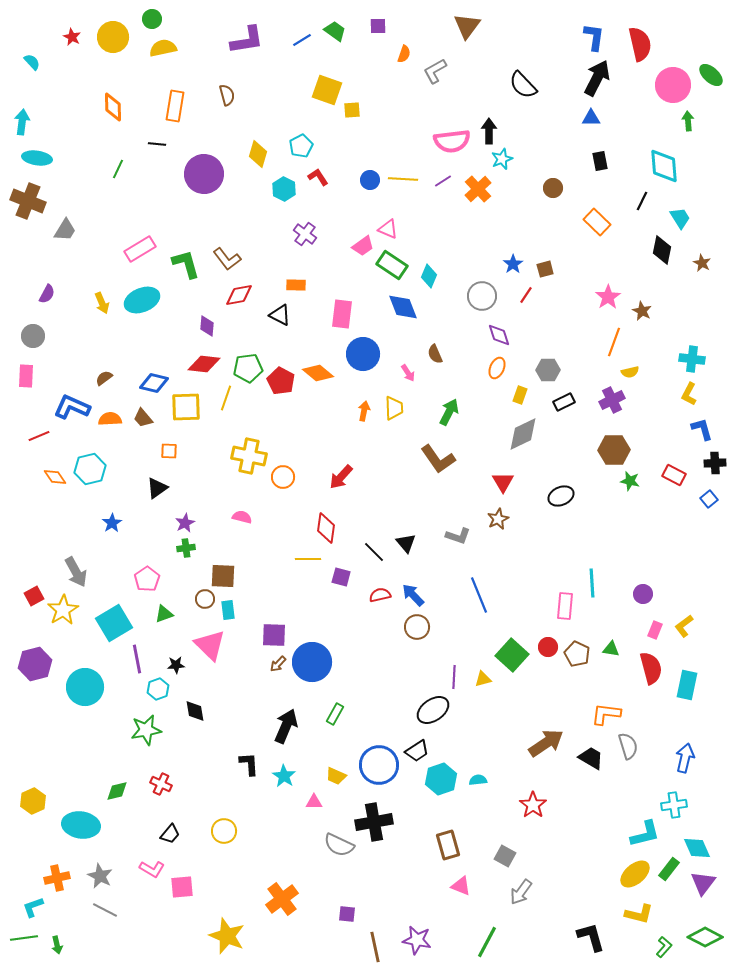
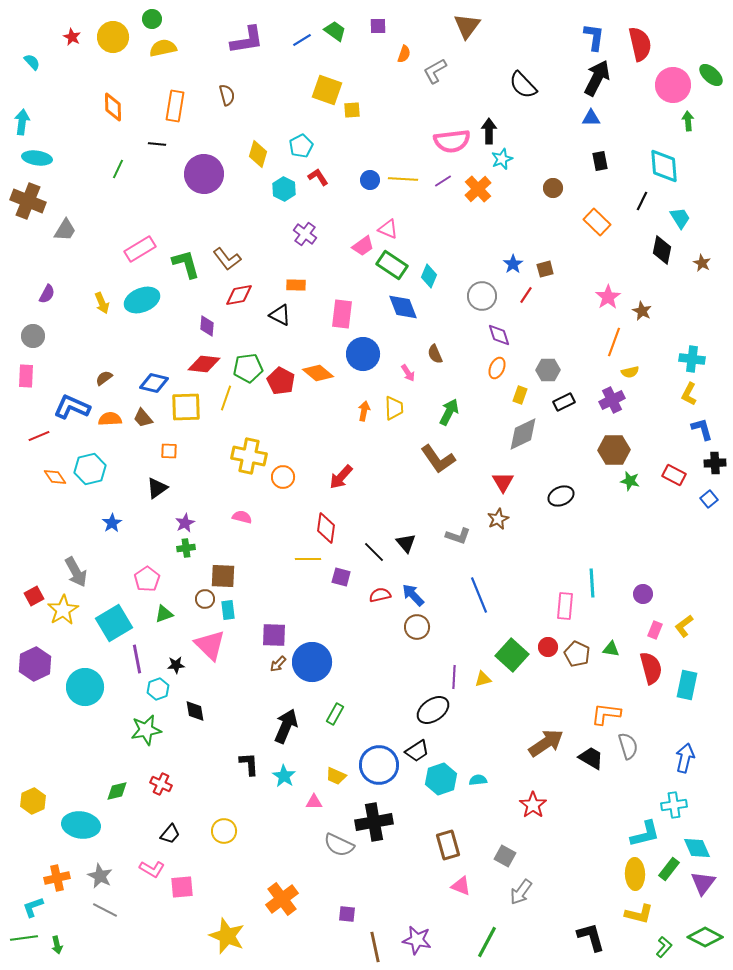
purple hexagon at (35, 664): rotated 12 degrees counterclockwise
yellow ellipse at (635, 874): rotated 52 degrees counterclockwise
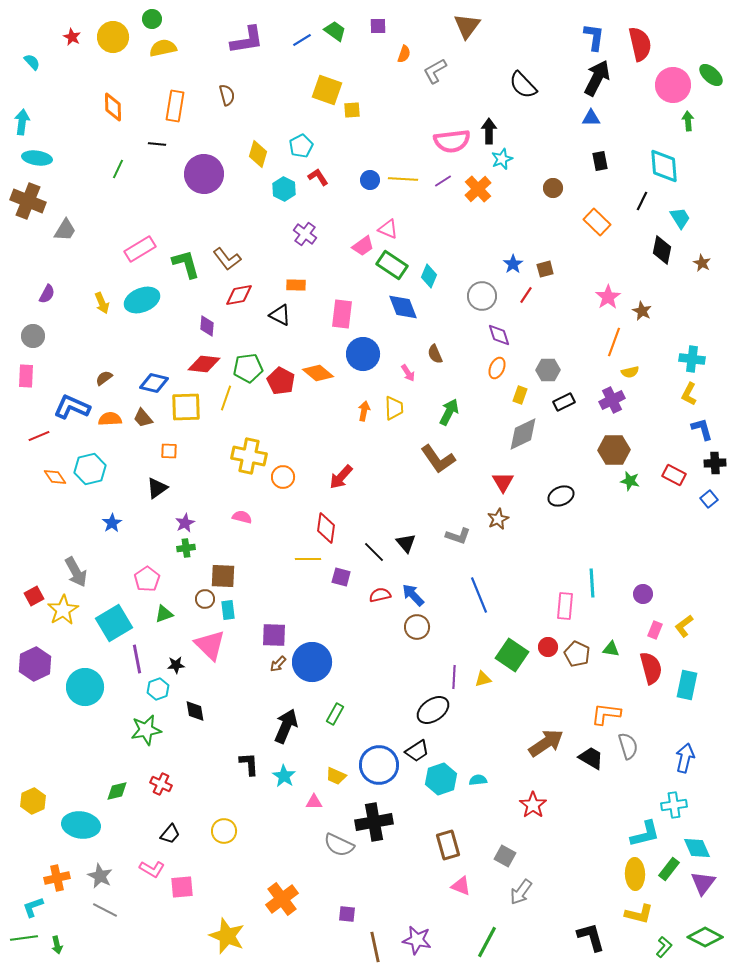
green square at (512, 655): rotated 8 degrees counterclockwise
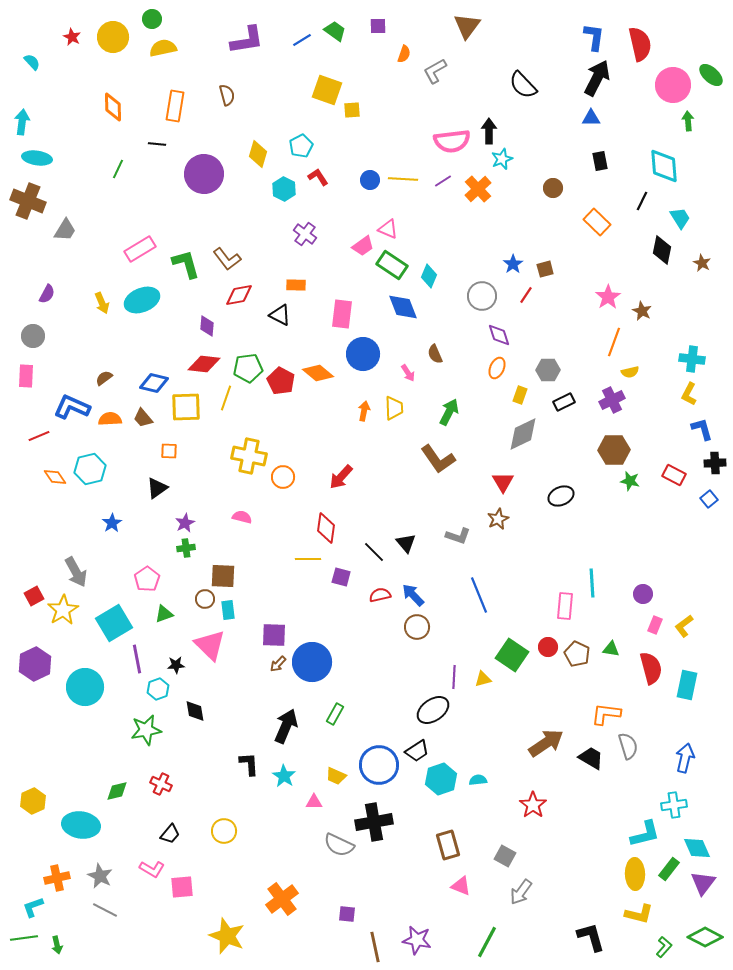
pink rectangle at (655, 630): moved 5 px up
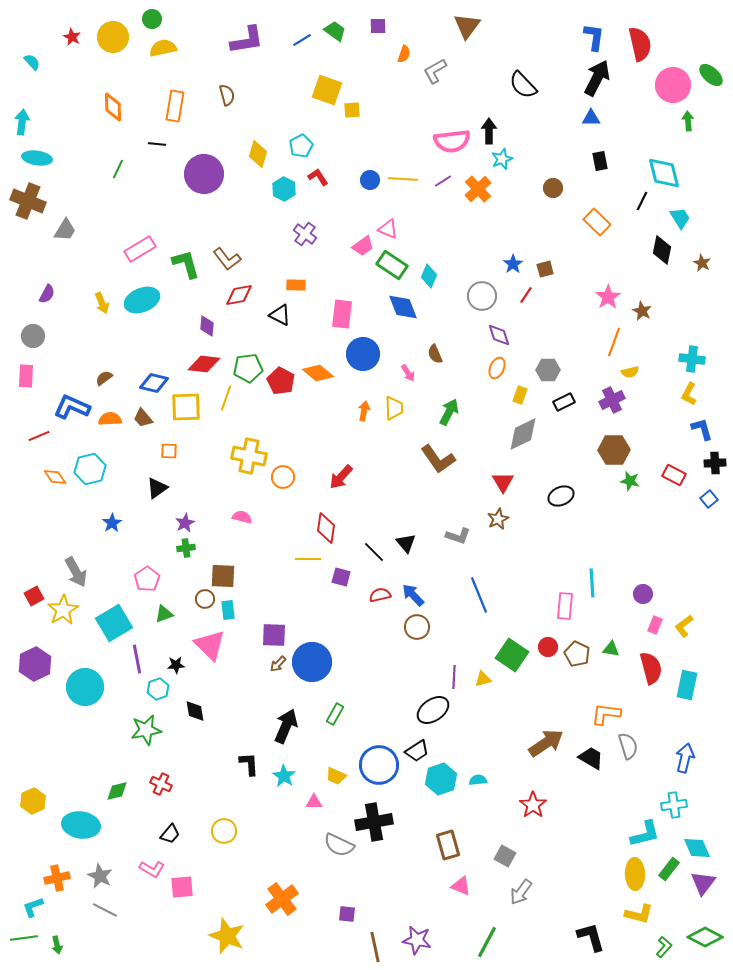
cyan diamond at (664, 166): moved 7 px down; rotated 9 degrees counterclockwise
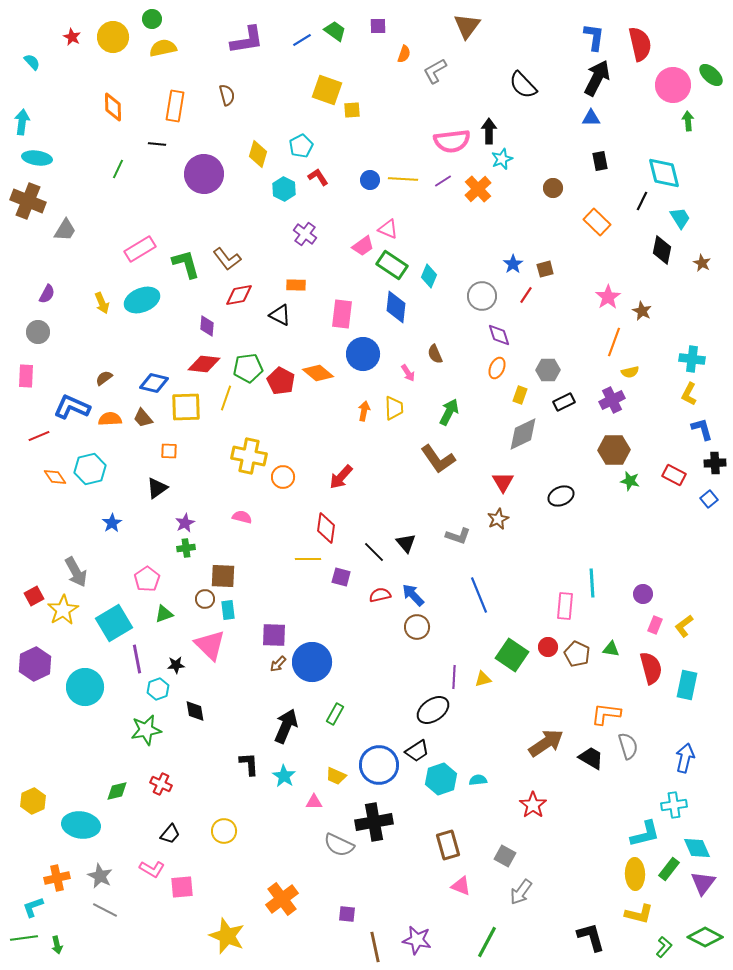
blue diamond at (403, 307): moved 7 px left; rotated 28 degrees clockwise
gray circle at (33, 336): moved 5 px right, 4 px up
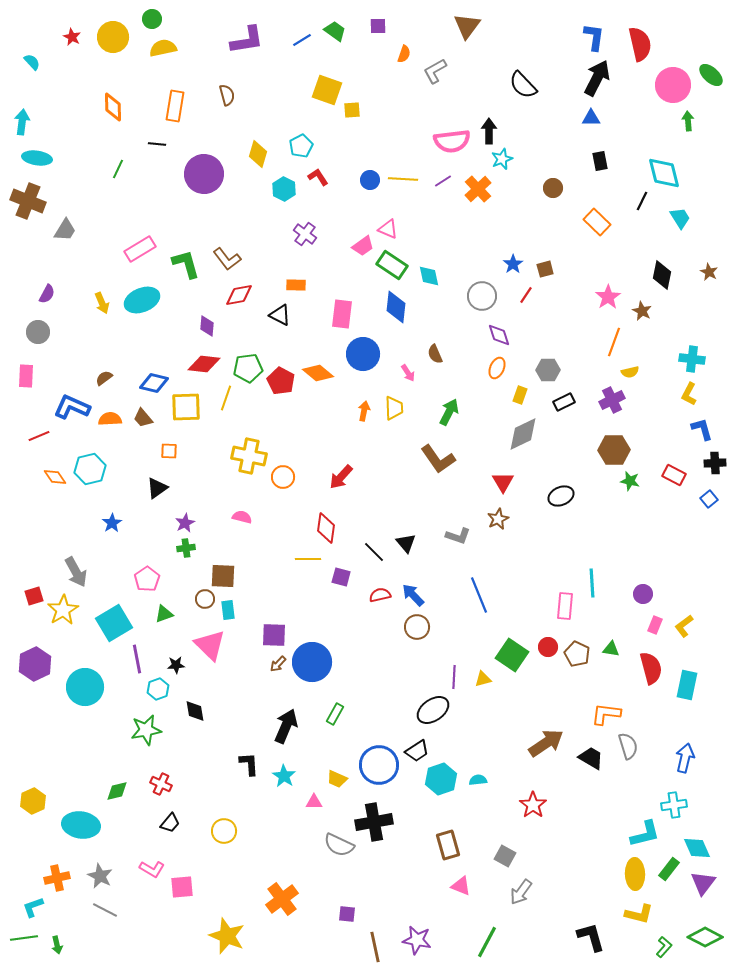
black diamond at (662, 250): moved 25 px down
brown star at (702, 263): moved 7 px right, 9 px down
cyan diamond at (429, 276): rotated 35 degrees counterclockwise
red square at (34, 596): rotated 12 degrees clockwise
yellow trapezoid at (336, 776): moved 1 px right, 3 px down
black trapezoid at (170, 834): moved 11 px up
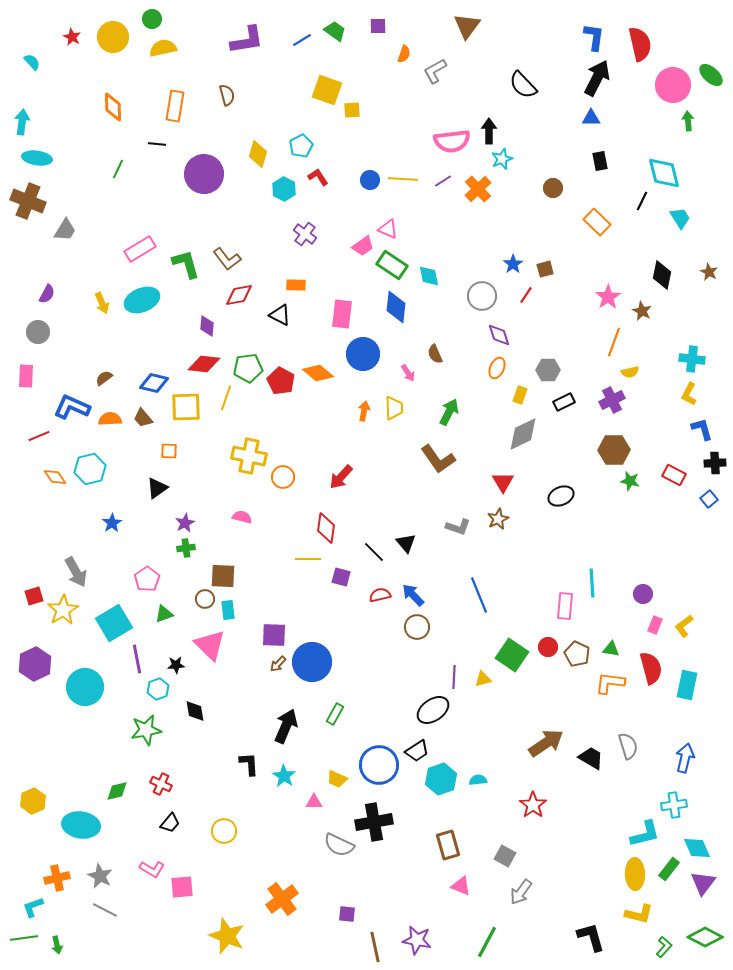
gray L-shape at (458, 536): moved 9 px up
orange L-shape at (606, 714): moved 4 px right, 31 px up
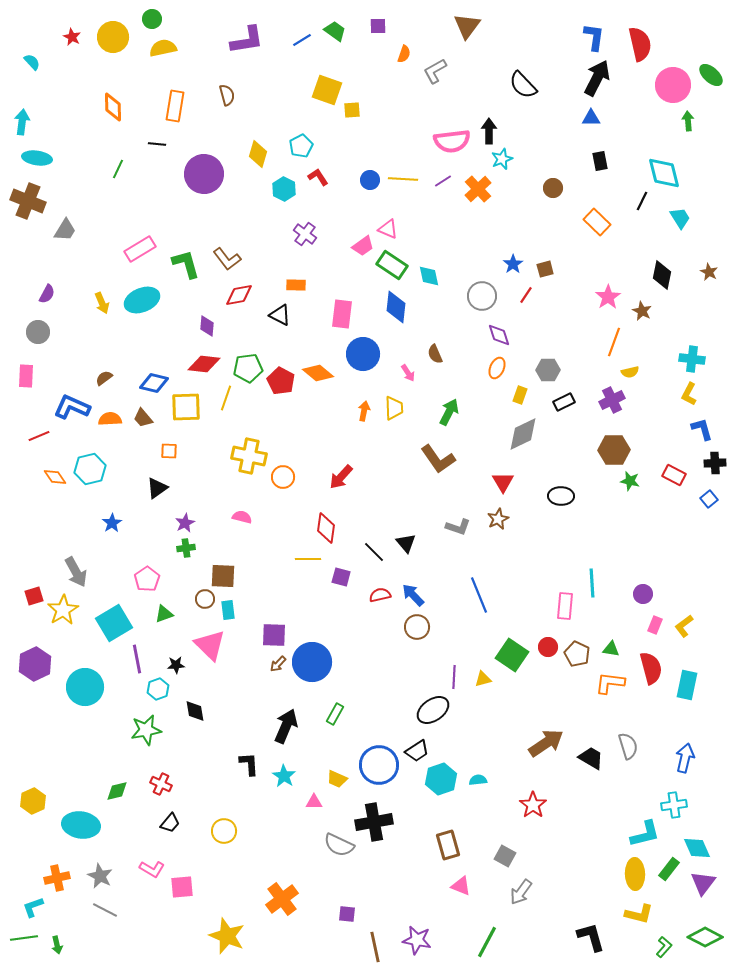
black ellipse at (561, 496): rotated 25 degrees clockwise
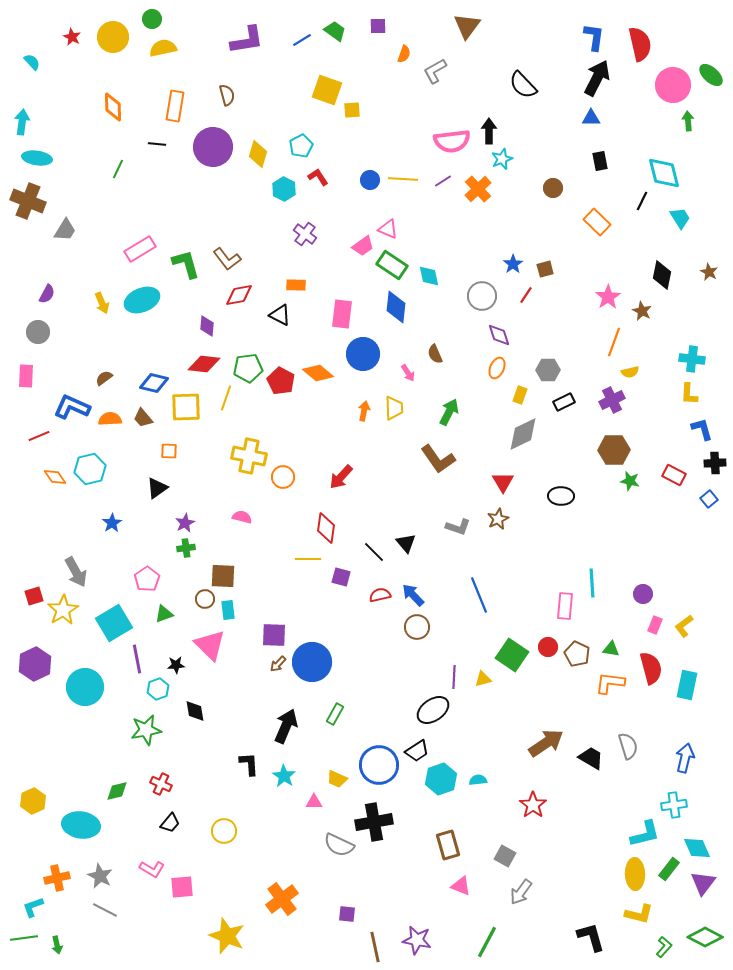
purple circle at (204, 174): moved 9 px right, 27 px up
yellow L-shape at (689, 394): rotated 25 degrees counterclockwise
